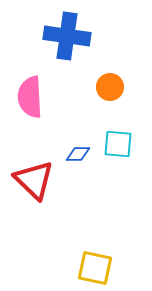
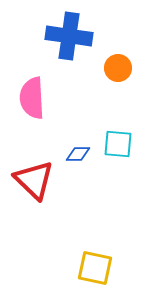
blue cross: moved 2 px right
orange circle: moved 8 px right, 19 px up
pink semicircle: moved 2 px right, 1 px down
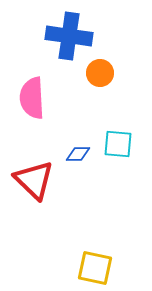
orange circle: moved 18 px left, 5 px down
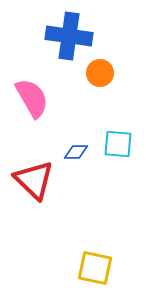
pink semicircle: rotated 153 degrees clockwise
blue diamond: moved 2 px left, 2 px up
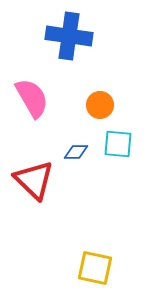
orange circle: moved 32 px down
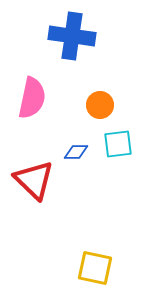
blue cross: moved 3 px right
pink semicircle: rotated 42 degrees clockwise
cyan square: rotated 12 degrees counterclockwise
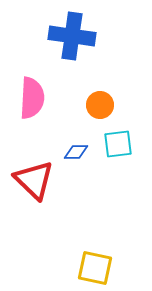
pink semicircle: rotated 9 degrees counterclockwise
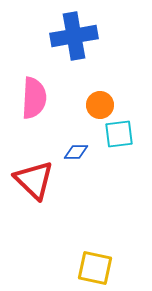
blue cross: moved 2 px right; rotated 18 degrees counterclockwise
pink semicircle: moved 2 px right
cyan square: moved 1 px right, 10 px up
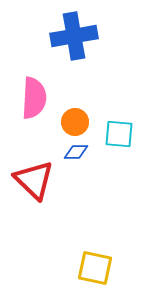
orange circle: moved 25 px left, 17 px down
cyan square: rotated 12 degrees clockwise
